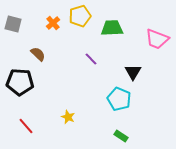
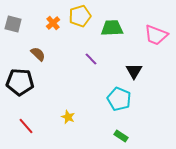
pink trapezoid: moved 1 px left, 4 px up
black triangle: moved 1 px right, 1 px up
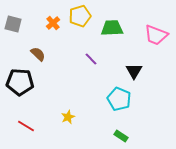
yellow star: rotated 24 degrees clockwise
red line: rotated 18 degrees counterclockwise
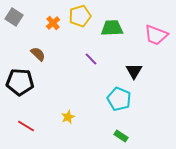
gray square: moved 1 px right, 7 px up; rotated 18 degrees clockwise
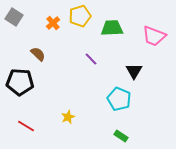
pink trapezoid: moved 2 px left, 1 px down
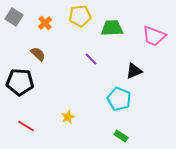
yellow pentagon: rotated 10 degrees clockwise
orange cross: moved 8 px left
black triangle: rotated 36 degrees clockwise
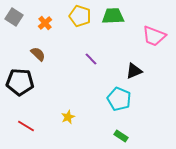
yellow pentagon: rotated 25 degrees clockwise
green trapezoid: moved 1 px right, 12 px up
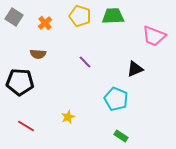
brown semicircle: rotated 140 degrees clockwise
purple line: moved 6 px left, 3 px down
black triangle: moved 1 px right, 2 px up
cyan pentagon: moved 3 px left
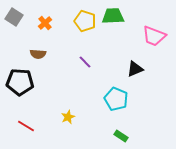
yellow pentagon: moved 5 px right, 5 px down
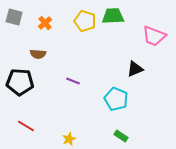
gray square: rotated 18 degrees counterclockwise
purple line: moved 12 px left, 19 px down; rotated 24 degrees counterclockwise
yellow star: moved 1 px right, 22 px down
